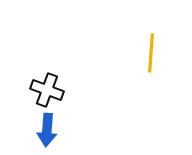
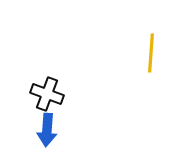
black cross: moved 4 px down
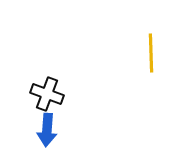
yellow line: rotated 6 degrees counterclockwise
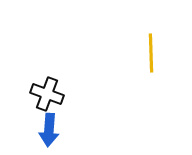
blue arrow: moved 2 px right
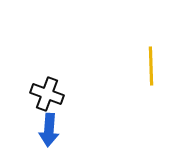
yellow line: moved 13 px down
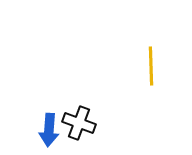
black cross: moved 32 px right, 29 px down
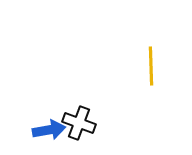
blue arrow: rotated 104 degrees counterclockwise
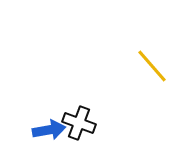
yellow line: moved 1 px right; rotated 39 degrees counterclockwise
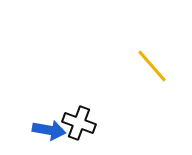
blue arrow: rotated 20 degrees clockwise
